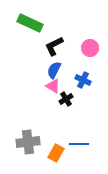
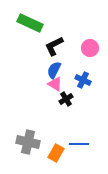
pink triangle: moved 2 px right, 2 px up
gray cross: rotated 20 degrees clockwise
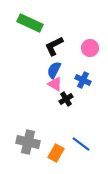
blue line: moved 2 px right; rotated 36 degrees clockwise
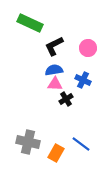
pink circle: moved 2 px left
blue semicircle: rotated 54 degrees clockwise
pink triangle: rotated 28 degrees counterclockwise
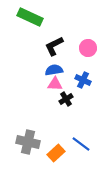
green rectangle: moved 6 px up
orange rectangle: rotated 18 degrees clockwise
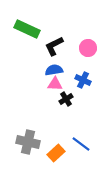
green rectangle: moved 3 px left, 12 px down
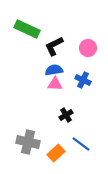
black cross: moved 16 px down
